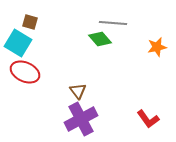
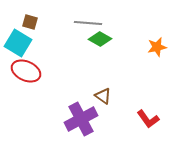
gray line: moved 25 px left
green diamond: rotated 20 degrees counterclockwise
red ellipse: moved 1 px right, 1 px up
brown triangle: moved 25 px right, 5 px down; rotated 18 degrees counterclockwise
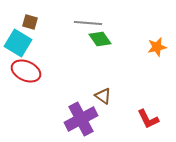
green diamond: rotated 25 degrees clockwise
red L-shape: rotated 10 degrees clockwise
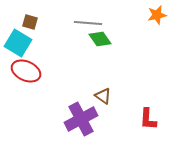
orange star: moved 32 px up
red L-shape: rotated 30 degrees clockwise
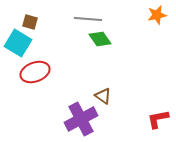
gray line: moved 4 px up
red ellipse: moved 9 px right, 1 px down; rotated 44 degrees counterclockwise
red L-shape: moved 10 px right; rotated 75 degrees clockwise
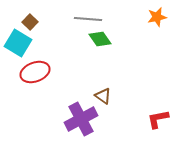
orange star: moved 2 px down
brown square: rotated 28 degrees clockwise
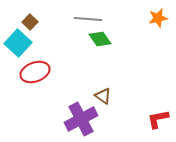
orange star: moved 1 px right, 1 px down
cyan square: rotated 12 degrees clockwise
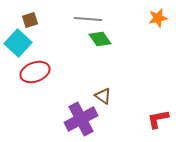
brown square: moved 2 px up; rotated 28 degrees clockwise
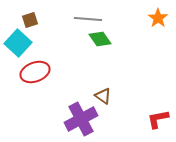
orange star: rotated 24 degrees counterclockwise
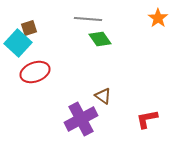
brown square: moved 1 px left, 8 px down
red L-shape: moved 11 px left
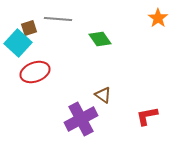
gray line: moved 30 px left
brown triangle: moved 1 px up
red L-shape: moved 3 px up
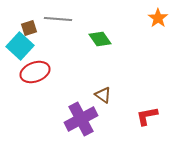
cyan square: moved 2 px right, 3 px down
